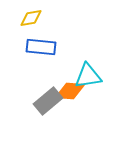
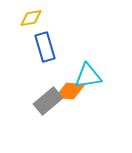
blue rectangle: moved 4 px right; rotated 68 degrees clockwise
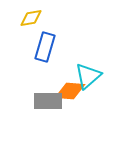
blue rectangle: rotated 32 degrees clockwise
cyan triangle: rotated 32 degrees counterclockwise
gray rectangle: rotated 40 degrees clockwise
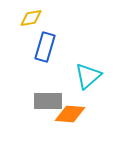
orange diamond: moved 23 px down
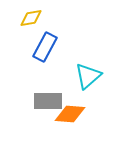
blue rectangle: rotated 12 degrees clockwise
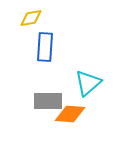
blue rectangle: rotated 24 degrees counterclockwise
cyan triangle: moved 7 px down
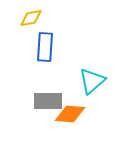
cyan triangle: moved 4 px right, 2 px up
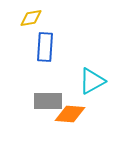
cyan triangle: rotated 12 degrees clockwise
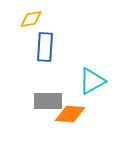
yellow diamond: moved 1 px down
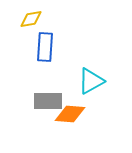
cyan triangle: moved 1 px left
